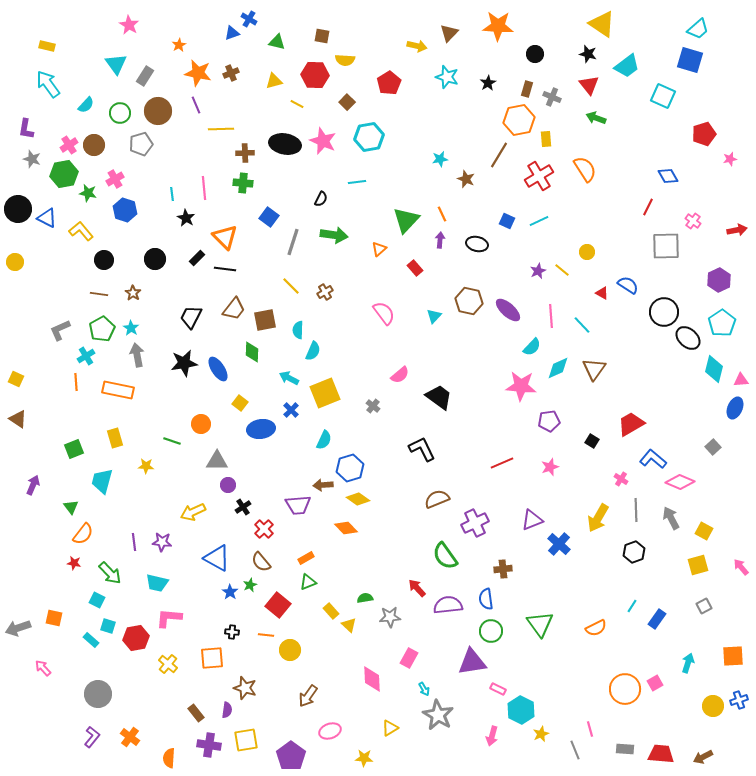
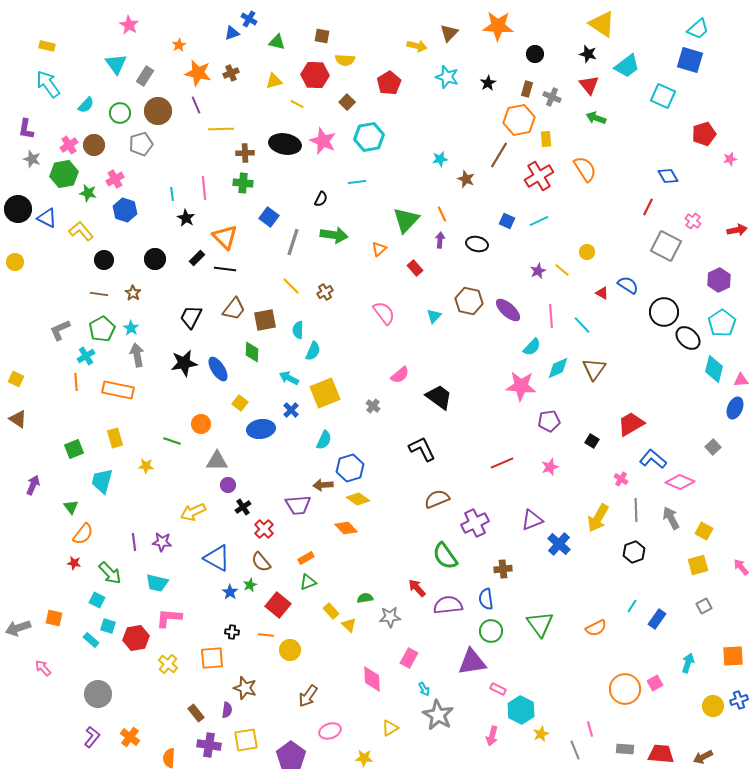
gray square at (666, 246): rotated 28 degrees clockwise
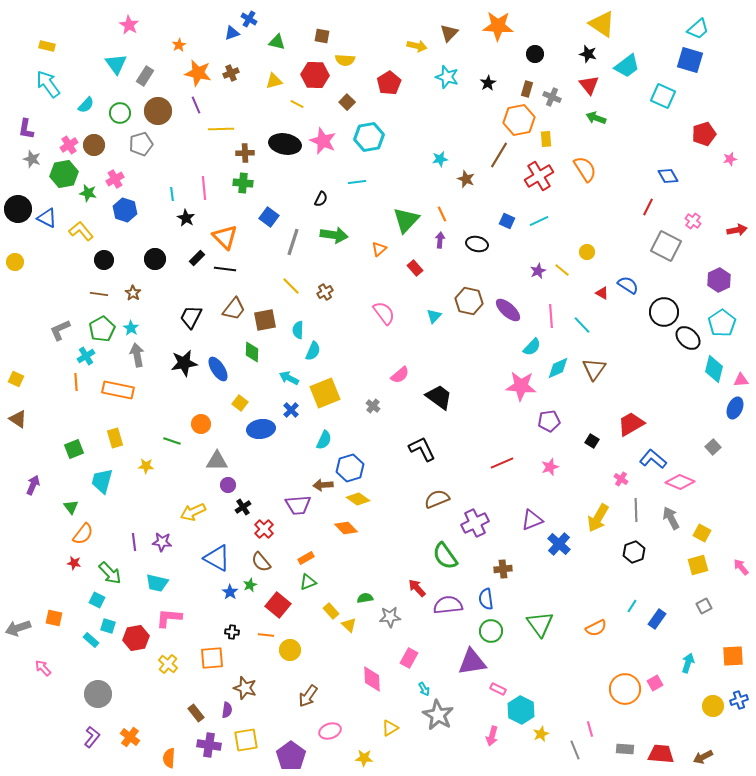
yellow square at (704, 531): moved 2 px left, 2 px down
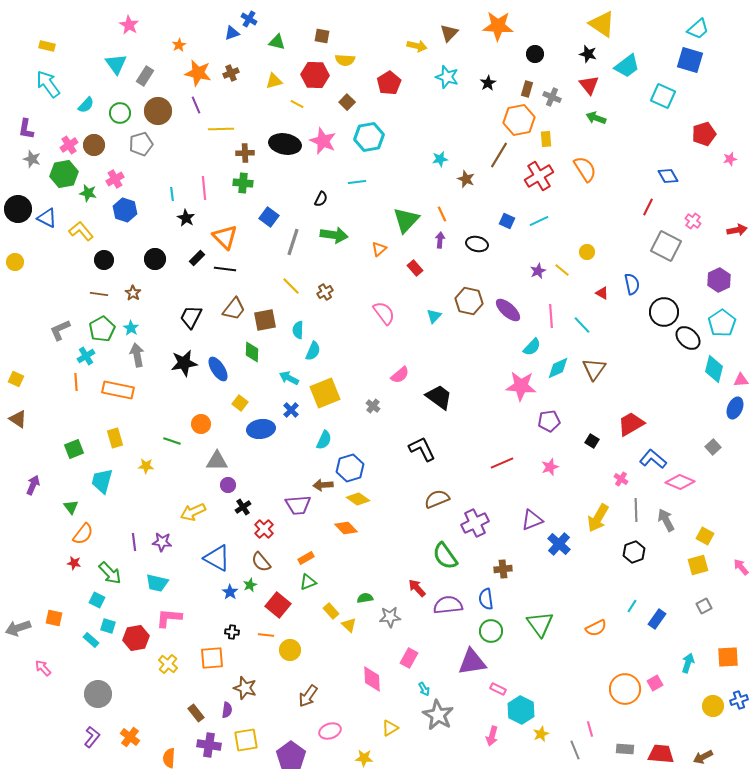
blue semicircle at (628, 285): moved 4 px right, 1 px up; rotated 45 degrees clockwise
gray arrow at (671, 518): moved 5 px left, 2 px down
yellow square at (702, 533): moved 3 px right, 3 px down
orange square at (733, 656): moved 5 px left, 1 px down
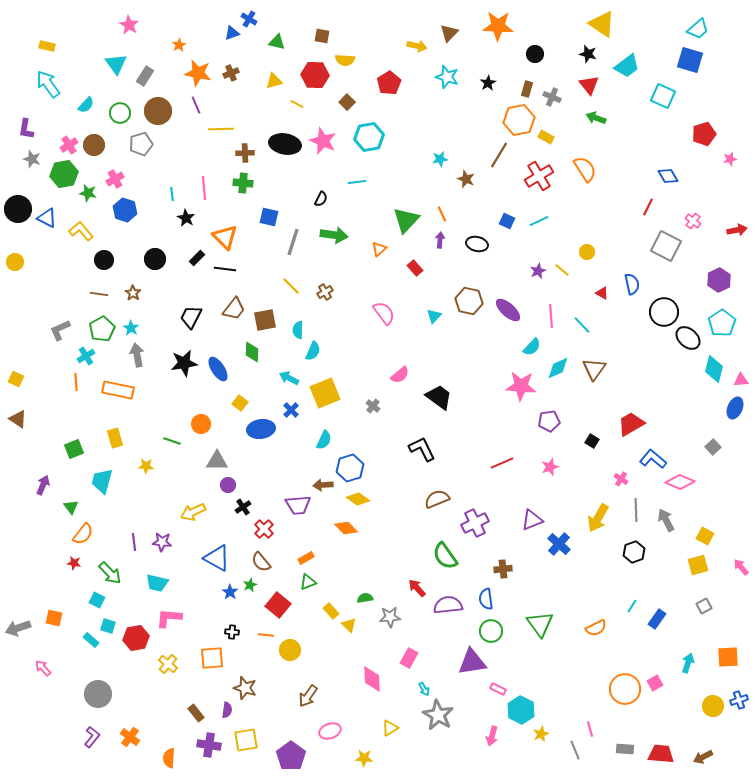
yellow rectangle at (546, 139): moved 2 px up; rotated 56 degrees counterclockwise
blue square at (269, 217): rotated 24 degrees counterclockwise
purple arrow at (33, 485): moved 10 px right
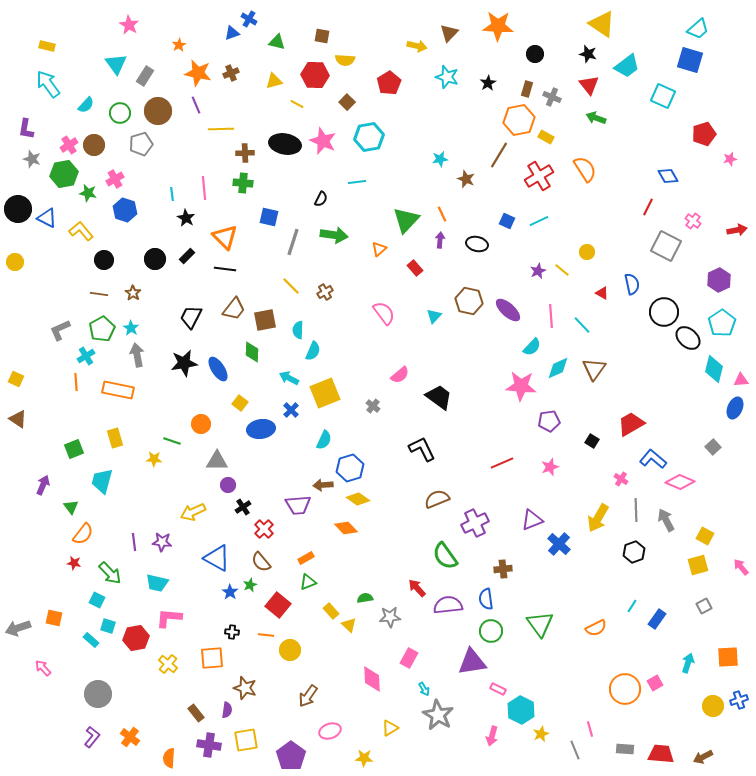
black rectangle at (197, 258): moved 10 px left, 2 px up
yellow star at (146, 466): moved 8 px right, 7 px up
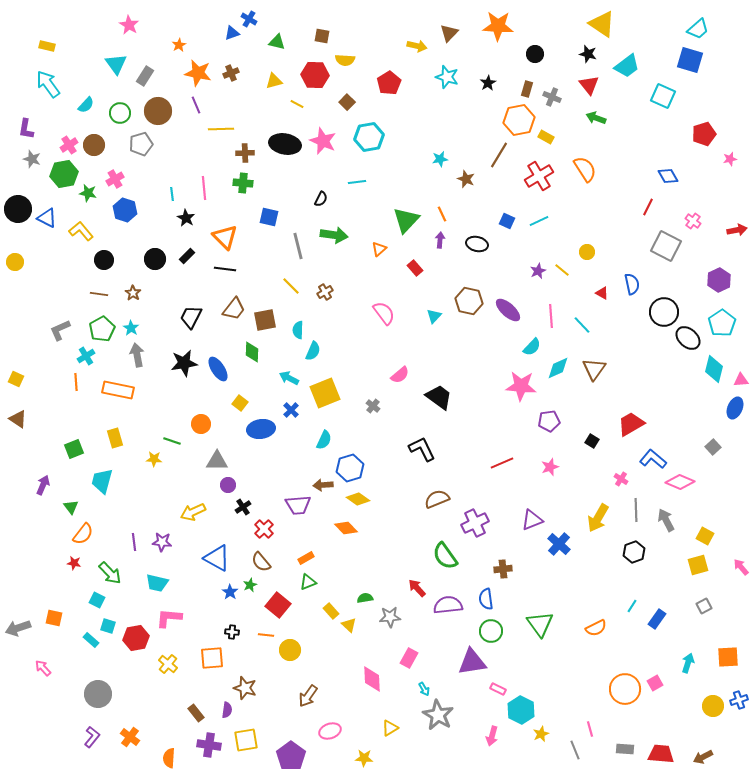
gray line at (293, 242): moved 5 px right, 4 px down; rotated 32 degrees counterclockwise
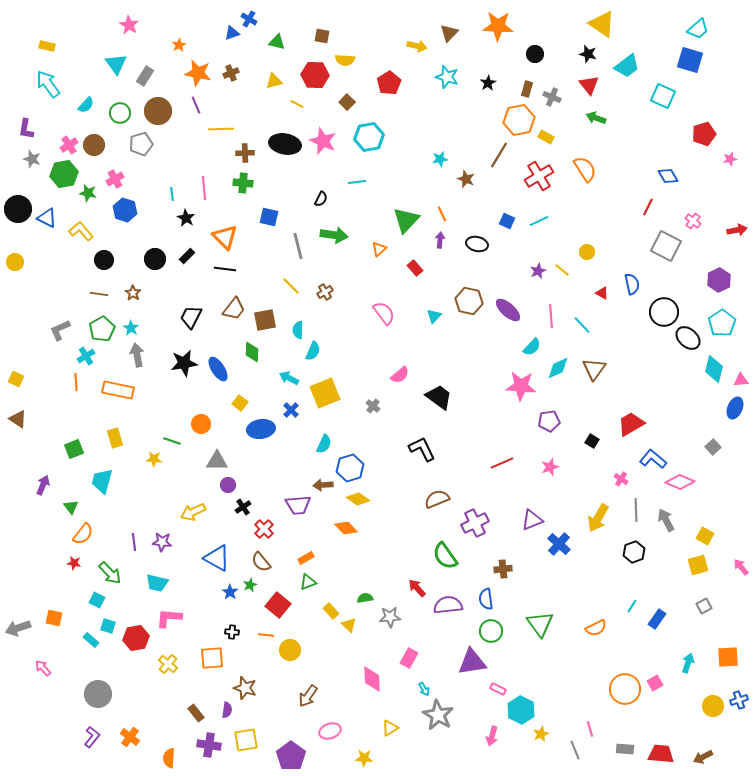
cyan semicircle at (324, 440): moved 4 px down
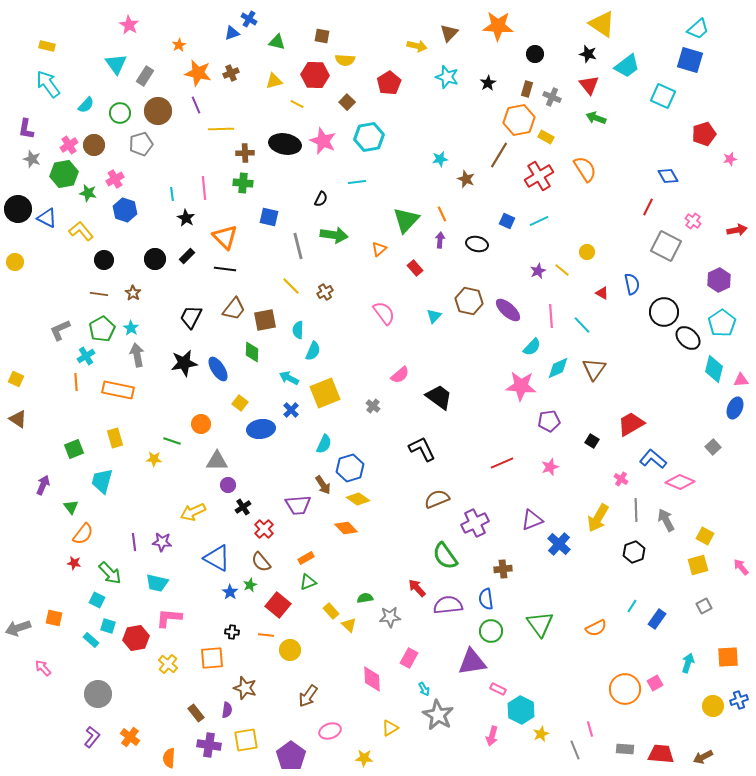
brown arrow at (323, 485): rotated 120 degrees counterclockwise
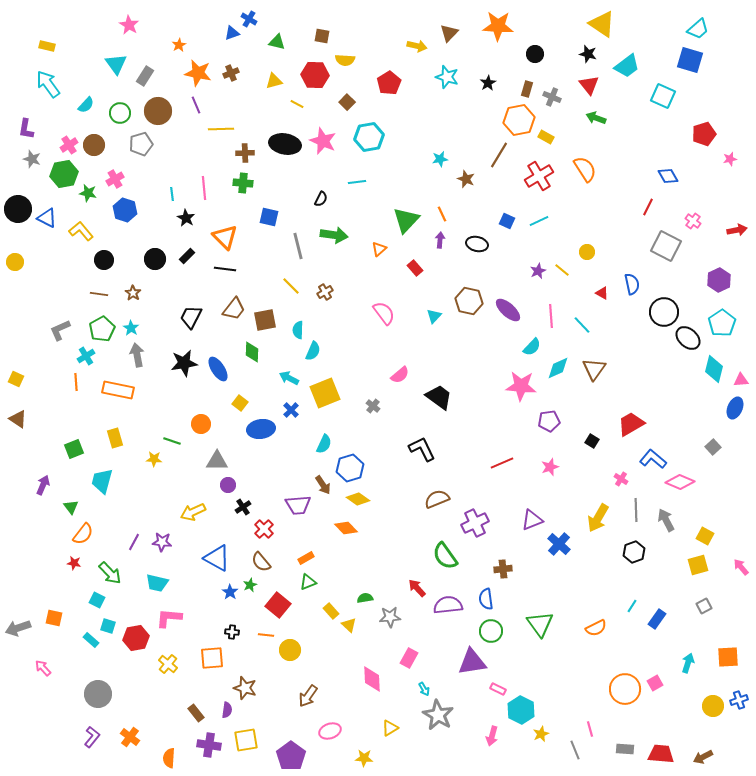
purple line at (134, 542): rotated 36 degrees clockwise
